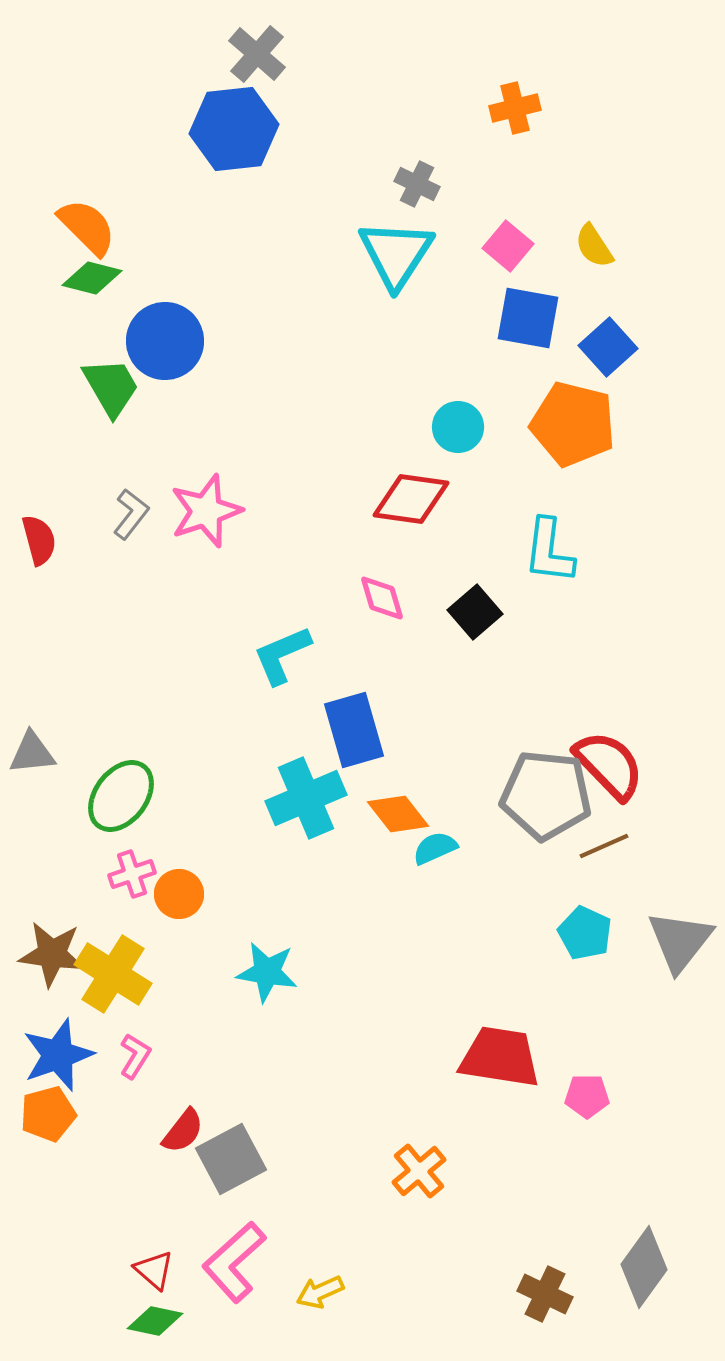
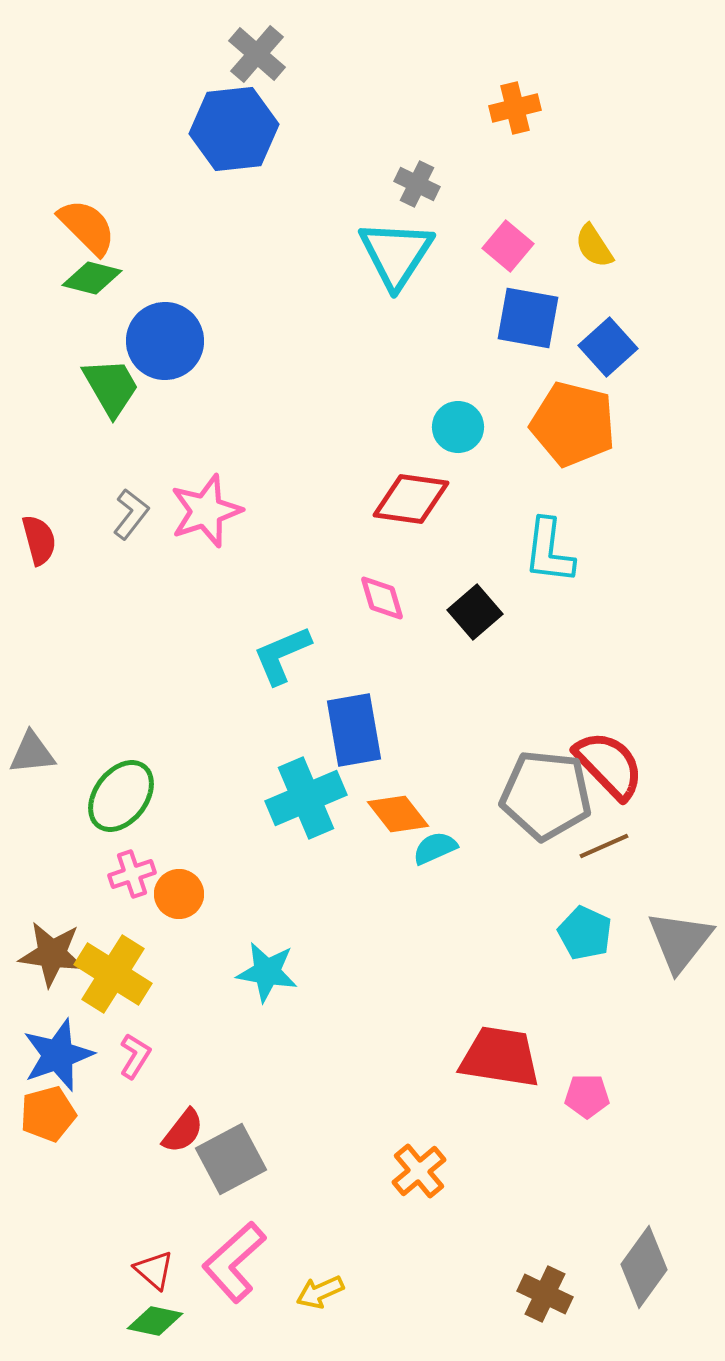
blue rectangle at (354, 730): rotated 6 degrees clockwise
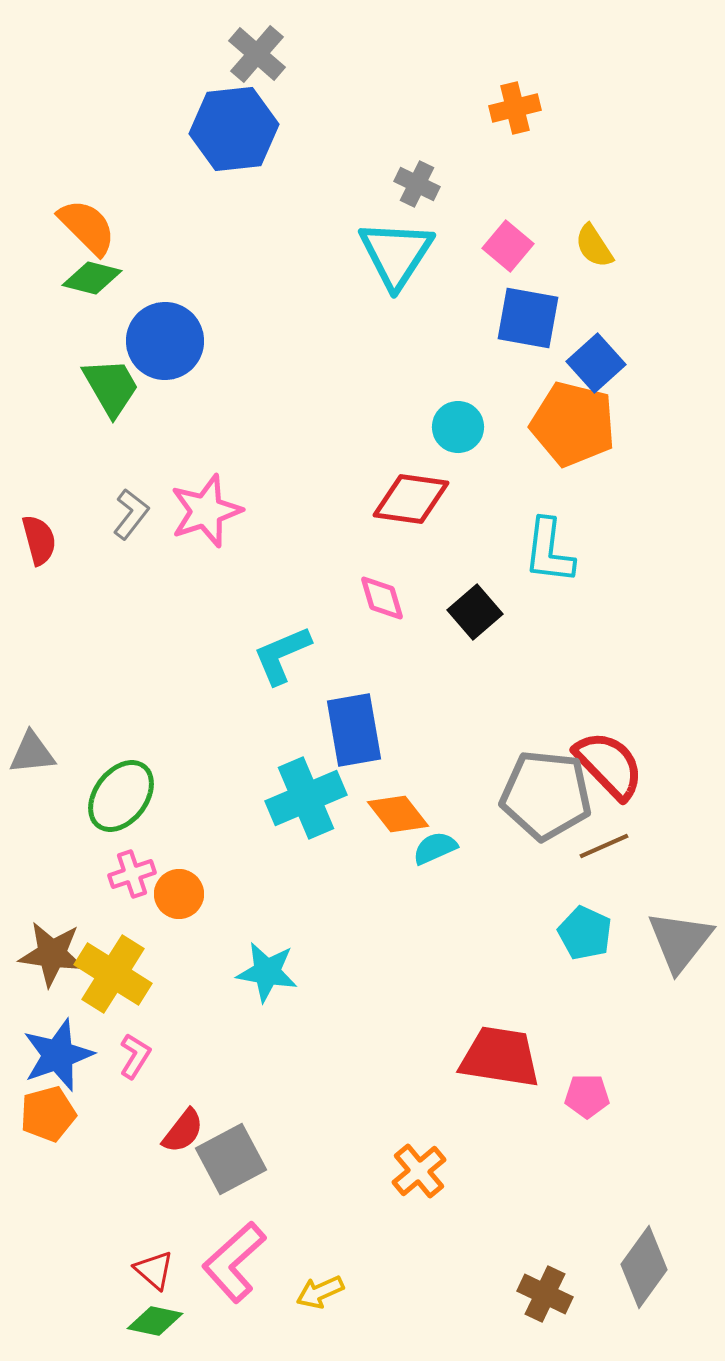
blue square at (608, 347): moved 12 px left, 16 px down
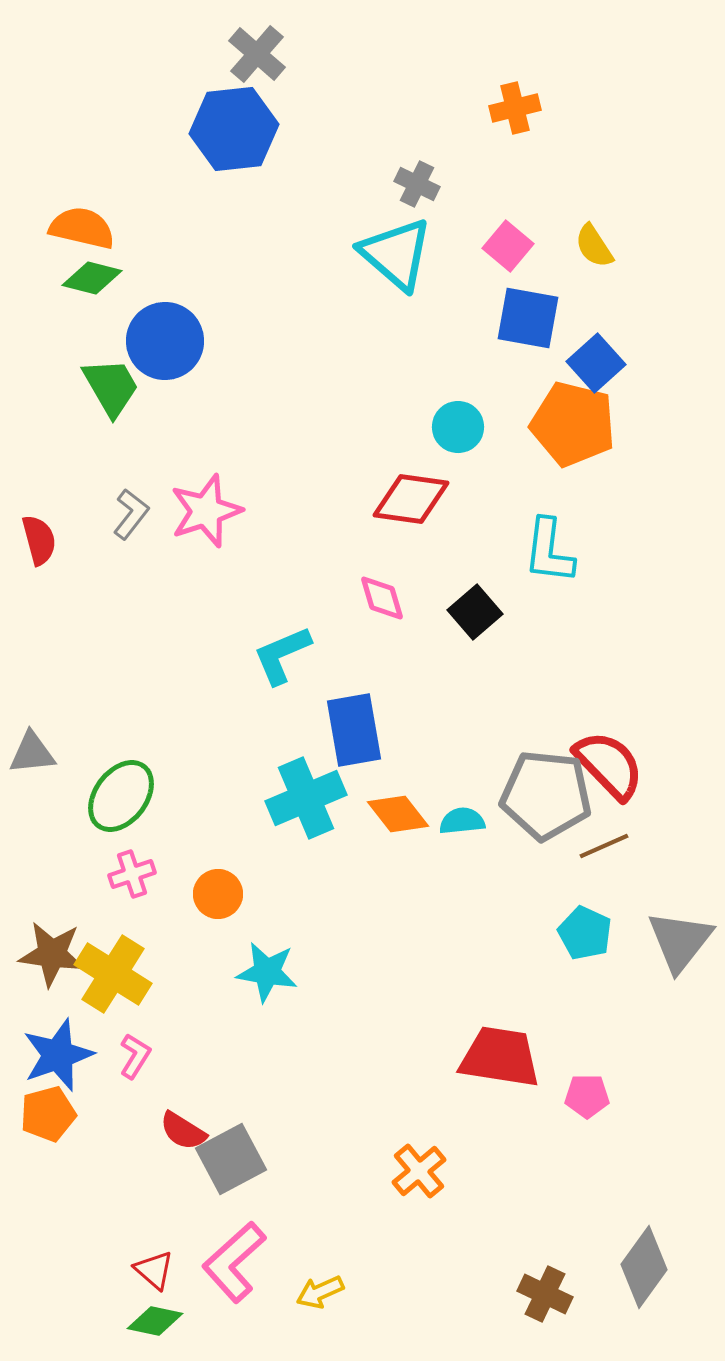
orange semicircle at (87, 227): moved 5 px left, 1 px down; rotated 32 degrees counterclockwise
cyan triangle at (396, 254): rotated 22 degrees counterclockwise
cyan semicircle at (435, 848): moved 27 px right, 27 px up; rotated 18 degrees clockwise
orange circle at (179, 894): moved 39 px right
red semicircle at (183, 1131): rotated 84 degrees clockwise
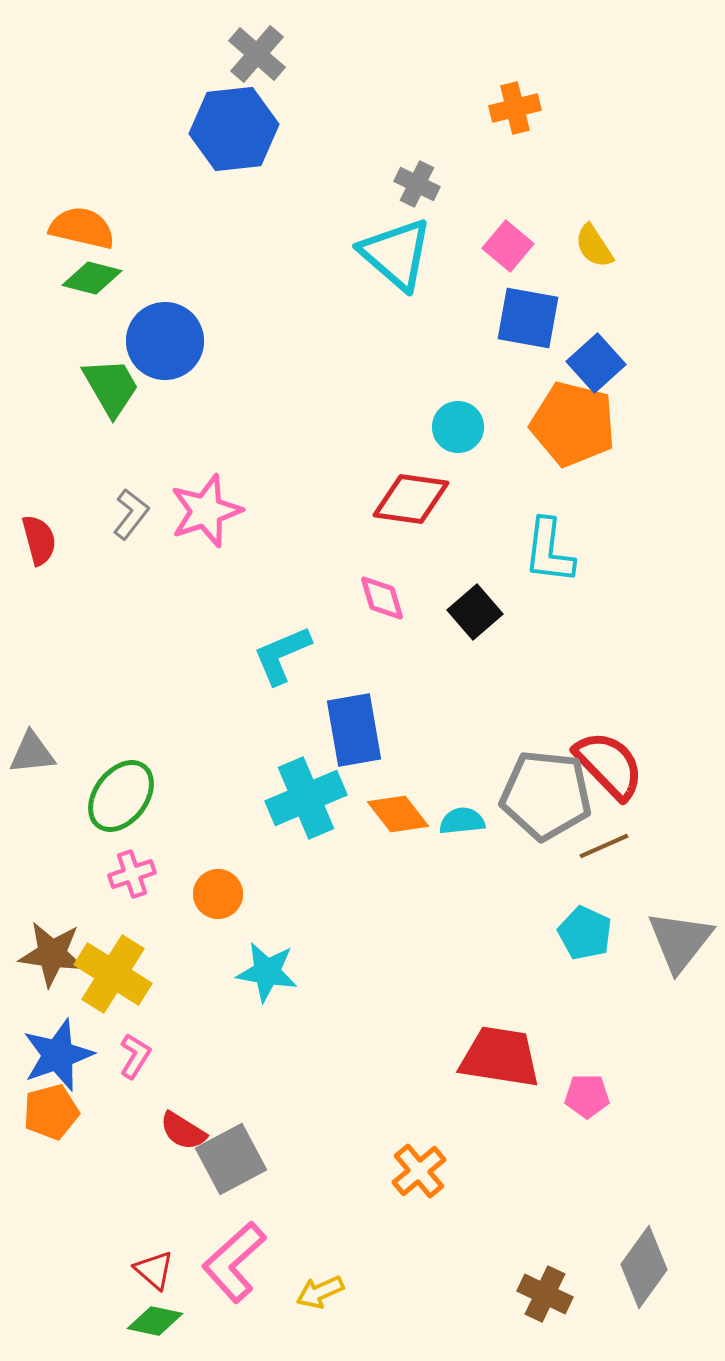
orange pentagon at (48, 1114): moved 3 px right, 2 px up
